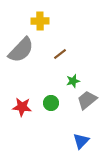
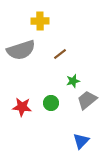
gray semicircle: rotated 28 degrees clockwise
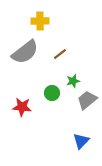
gray semicircle: moved 4 px right, 2 px down; rotated 20 degrees counterclockwise
green circle: moved 1 px right, 10 px up
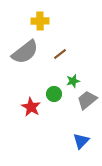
green circle: moved 2 px right, 1 px down
red star: moved 9 px right; rotated 24 degrees clockwise
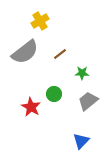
yellow cross: rotated 30 degrees counterclockwise
green star: moved 9 px right, 8 px up; rotated 16 degrees clockwise
gray trapezoid: moved 1 px right, 1 px down
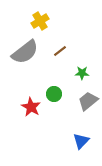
brown line: moved 3 px up
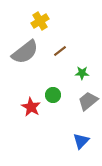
green circle: moved 1 px left, 1 px down
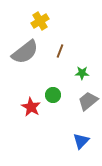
brown line: rotated 32 degrees counterclockwise
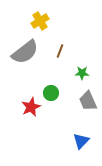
green circle: moved 2 px left, 2 px up
gray trapezoid: rotated 75 degrees counterclockwise
red star: rotated 18 degrees clockwise
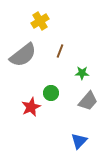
gray semicircle: moved 2 px left, 3 px down
gray trapezoid: rotated 115 degrees counterclockwise
blue triangle: moved 2 px left
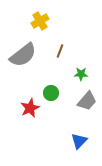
green star: moved 1 px left, 1 px down
gray trapezoid: moved 1 px left
red star: moved 1 px left, 1 px down
